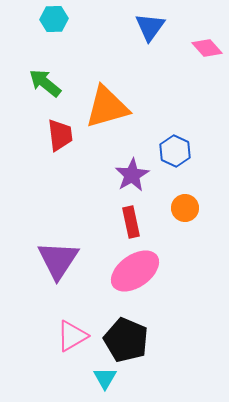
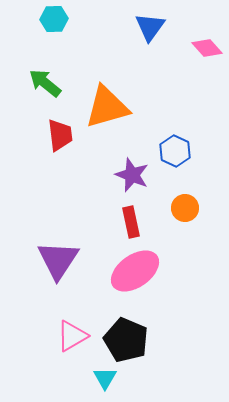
purple star: rotated 20 degrees counterclockwise
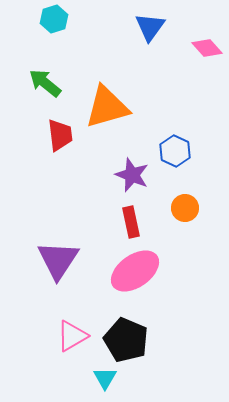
cyan hexagon: rotated 16 degrees counterclockwise
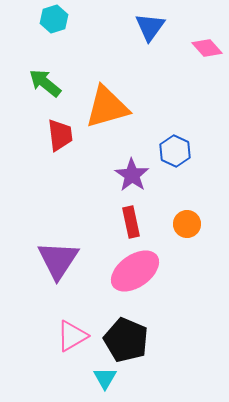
purple star: rotated 12 degrees clockwise
orange circle: moved 2 px right, 16 px down
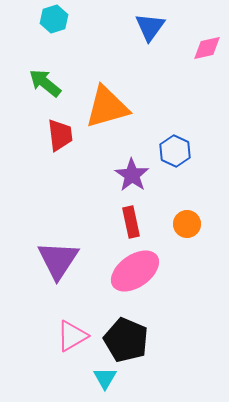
pink diamond: rotated 60 degrees counterclockwise
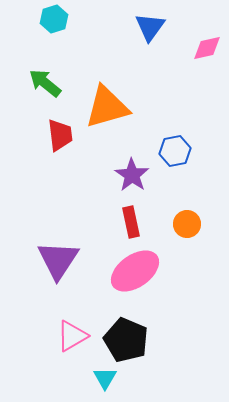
blue hexagon: rotated 24 degrees clockwise
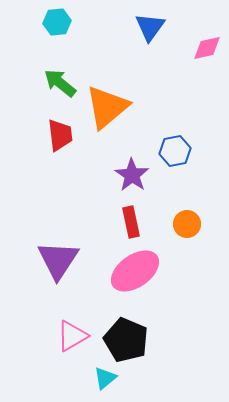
cyan hexagon: moved 3 px right, 3 px down; rotated 12 degrees clockwise
green arrow: moved 15 px right
orange triangle: rotated 24 degrees counterclockwise
cyan triangle: rotated 20 degrees clockwise
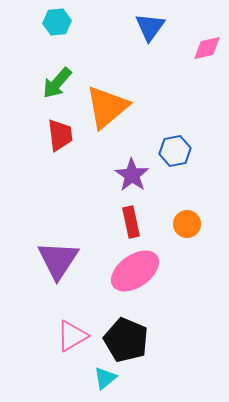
green arrow: moved 3 px left; rotated 88 degrees counterclockwise
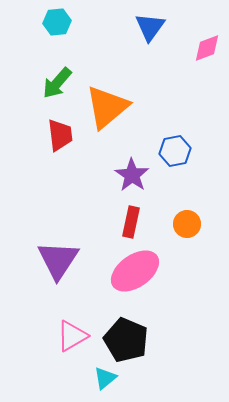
pink diamond: rotated 8 degrees counterclockwise
red rectangle: rotated 24 degrees clockwise
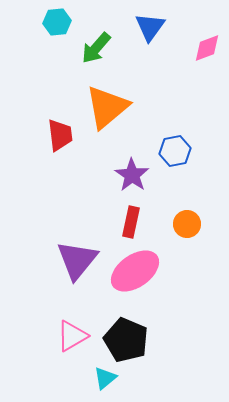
green arrow: moved 39 px right, 35 px up
purple triangle: moved 19 px right; rotated 6 degrees clockwise
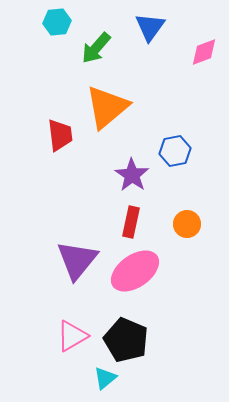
pink diamond: moved 3 px left, 4 px down
